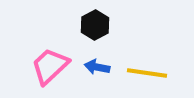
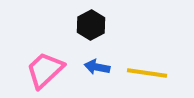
black hexagon: moved 4 px left
pink trapezoid: moved 5 px left, 4 px down
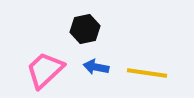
black hexagon: moved 6 px left, 4 px down; rotated 16 degrees clockwise
blue arrow: moved 1 px left
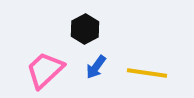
black hexagon: rotated 16 degrees counterclockwise
blue arrow: rotated 65 degrees counterclockwise
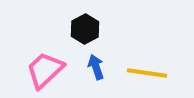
blue arrow: rotated 125 degrees clockwise
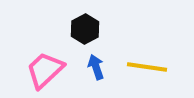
yellow line: moved 6 px up
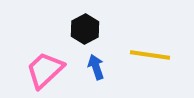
yellow line: moved 3 px right, 12 px up
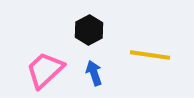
black hexagon: moved 4 px right, 1 px down
blue arrow: moved 2 px left, 6 px down
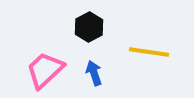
black hexagon: moved 3 px up
yellow line: moved 1 px left, 3 px up
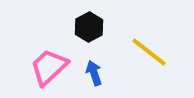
yellow line: rotated 30 degrees clockwise
pink trapezoid: moved 4 px right, 3 px up
